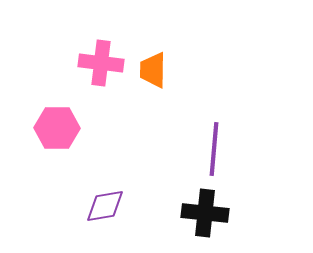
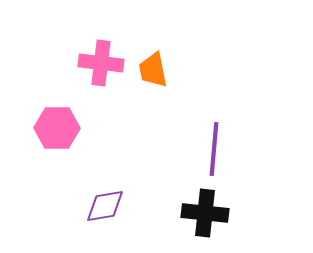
orange trapezoid: rotated 12 degrees counterclockwise
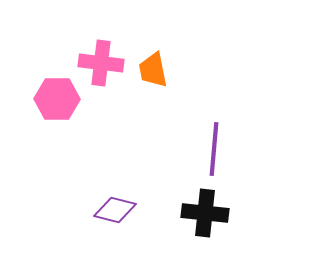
pink hexagon: moved 29 px up
purple diamond: moved 10 px right, 4 px down; rotated 24 degrees clockwise
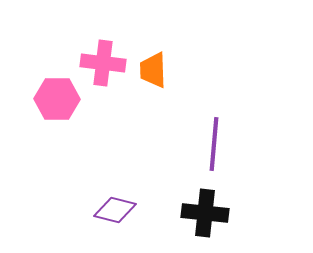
pink cross: moved 2 px right
orange trapezoid: rotated 9 degrees clockwise
purple line: moved 5 px up
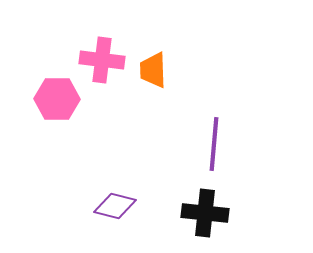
pink cross: moved 1 px left, 3 px up
purple diamond: moved 4 px up
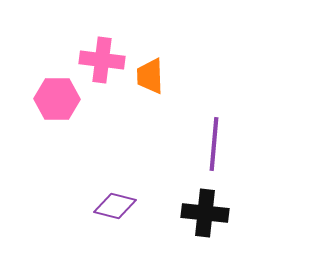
orange trapezoid: moved 3 px left, 6 px down
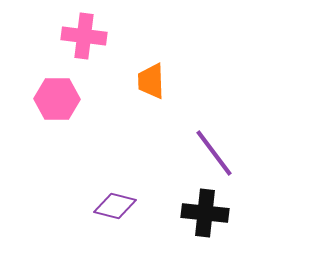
pink cross: moved 18 px left, 24 px up
orange trapezoid: moved 1 px right, 5 px down
purple line: moved 9 px down; rotated 42 degrees counterclockwise
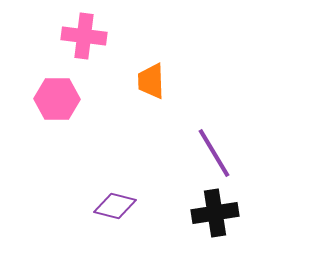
purple line: rotated 6 degrees clockwise
black cross: moved 10 px right; rotated 15 degrees counterclockwise
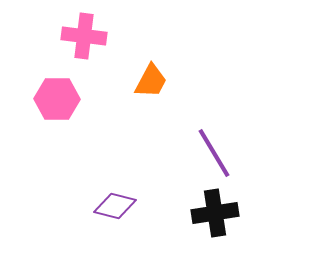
orange trapezoid: rotated 150 degrees counterclockwise
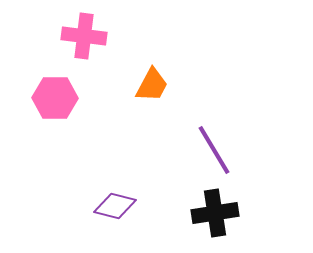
orange trapezoid: moved 1 px right, 4 px down
pink hexagon: moved 2 px left, 1 px up
purple line: moved 3 px up
